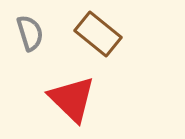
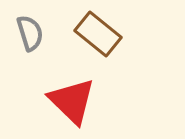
red triangle: moved 2 px down
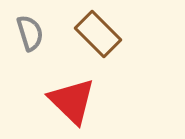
brown rectangle: rotated 6 degrees clockwise
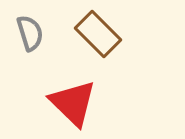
red triangle: moved 1 px right, 2 px down
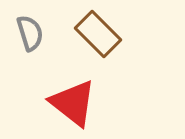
red triangle: rotated 6 degrees counterclockwise
